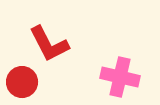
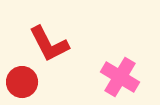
pink cross: rotated 18 degrees clockwise
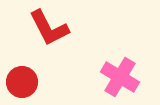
red L-shape: moved 16 px up
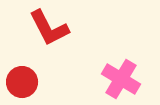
pink cross: moved 1 px right, 2 px down
